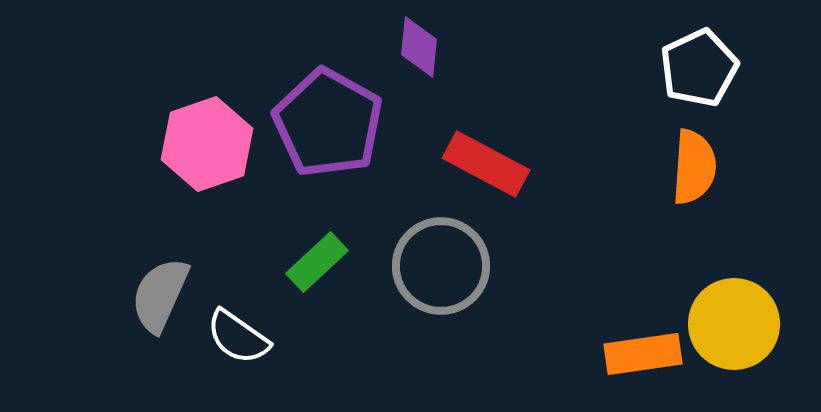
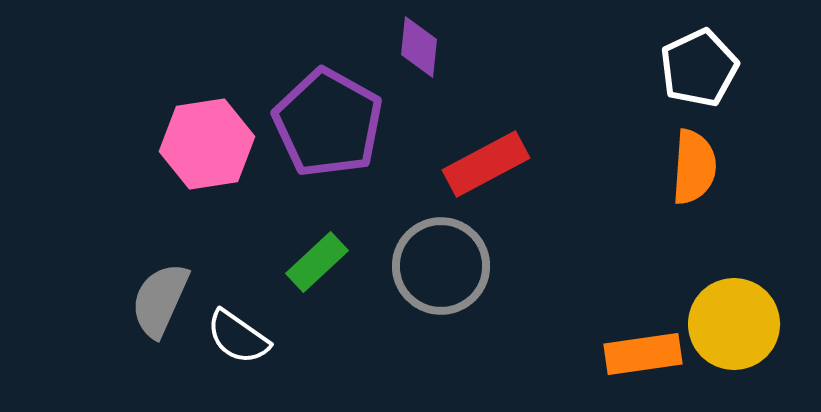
pink hexagon: rotated 10 degrees clockwise
red rectangle: rotated 56 degrees counterclockwise
gray semicircle: moved 5 px down
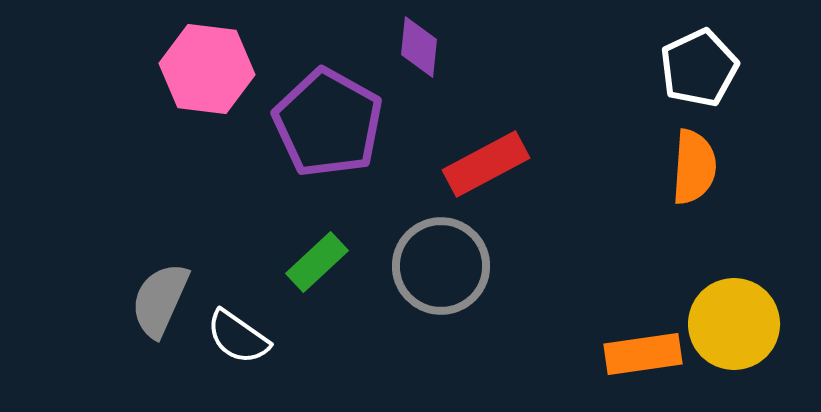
pink hexagon: moved 75 px up; rotated 16 degrees clockwise
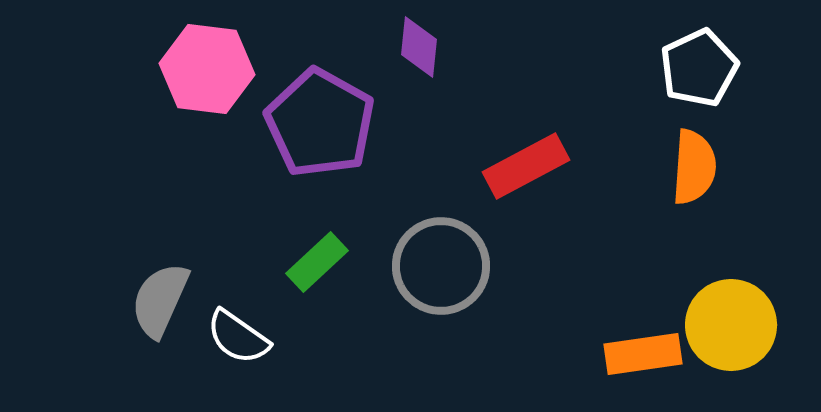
purple pentagon: moved 8 px left
red rectangle: moved 40 px right, 2 px down
yellow circle: moved 3 px left, 1 px down
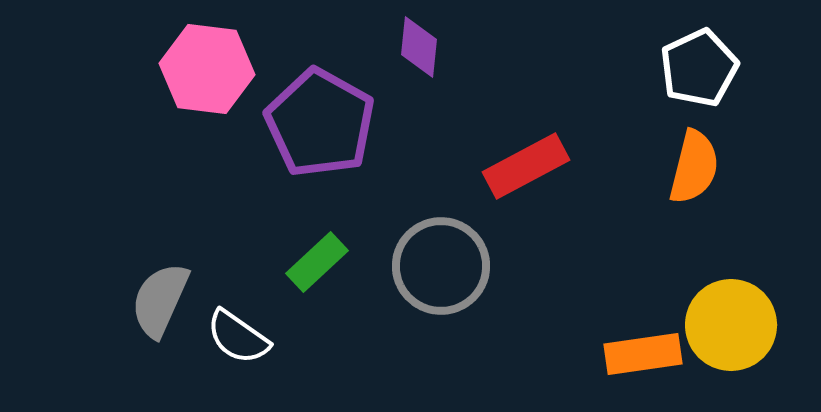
orange semicircle: rotated 10 degrees clockwise
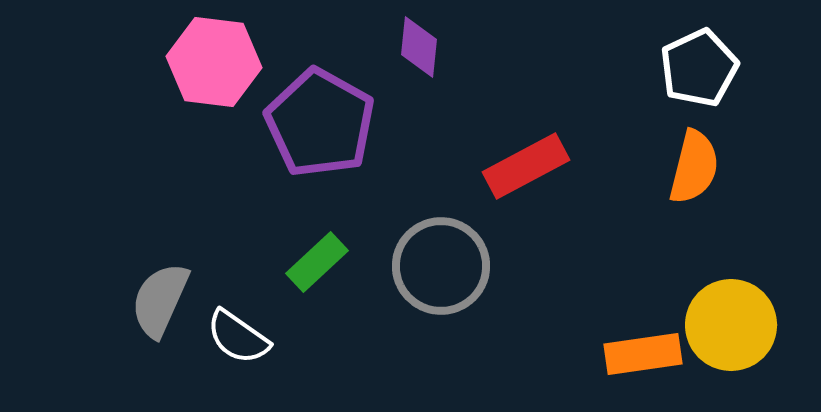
pink hexagon: moved 7 px right, 7 px up
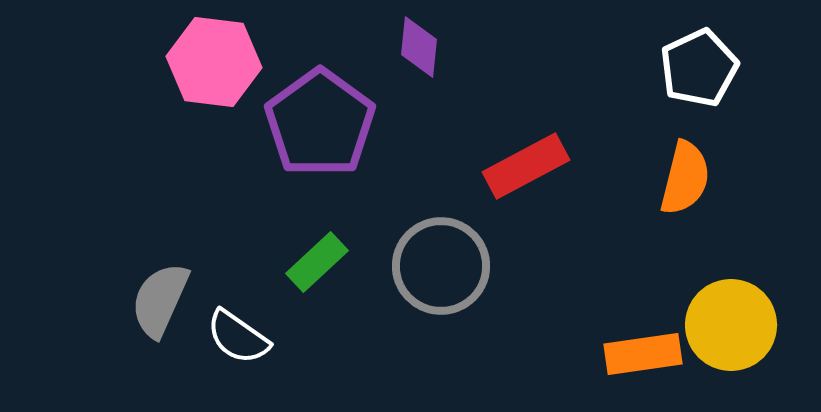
purple pentagon: rotated 7 degrees clockwise
orange semicircle: moved 9 px left, 11 px down
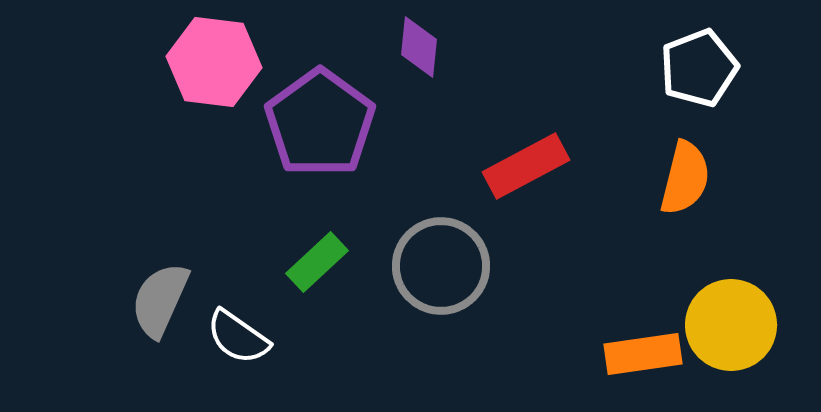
white pentagon: rotated 4 degrees clockwise
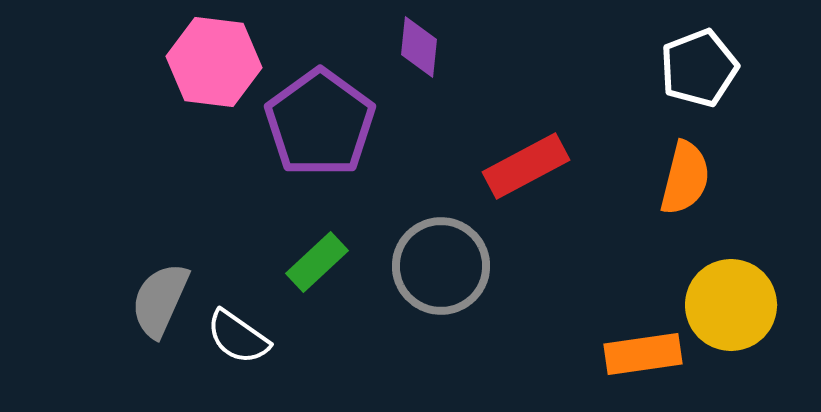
yellow circle: moved 20 px up
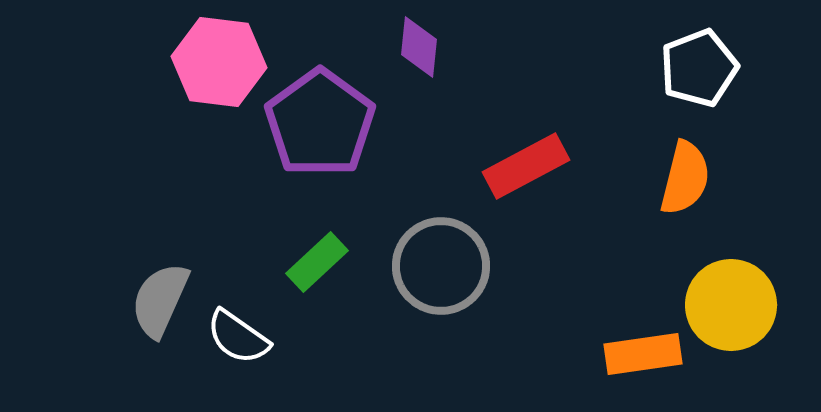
pink hexagon: moved 5 px right
